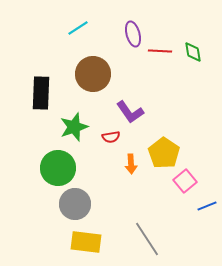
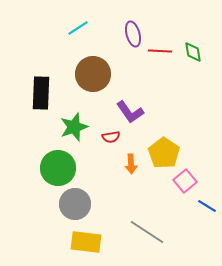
blue line: rotated 54 degrees clockwise
gray line: moved 7 px up; rotated 24 degrees counterclockwise
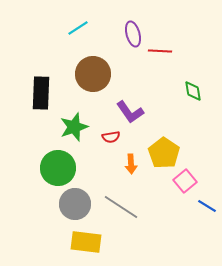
green diamond: moved 39 px down
gray line: moved 26 px left, 25 px up
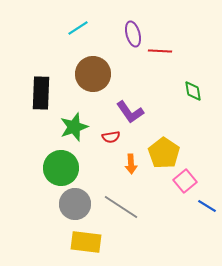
green circle: moved 3 px right
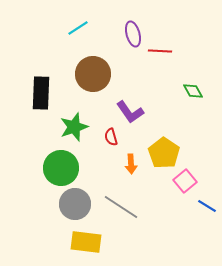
green diamond: rotated 20 degrees counterclockwise
red semicircle: rotated 84 degrees clockwise
